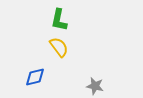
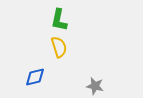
yellow semicircle: rotated 20 degrees clockwise
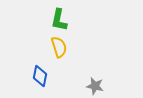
blue diamond: moved 5 px right, 1 px up; rotated 65 degrees counterclockwise
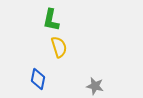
green L-shape: moved 8 px left
blue diamond: moved 2 px left, 3 px down
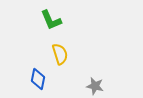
green L-shape: rotated 35 degrees counterclockwise
yellow semicircle: moved 1 px right, 7 px down
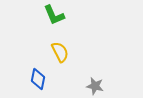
green L-shape: moved 3 px right, 5 px up
yellow semicircle: moved 2 px up; rotated 10 degrees counterclockwise
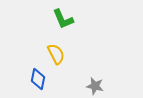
green L-shape: moved 9 px right, 4 px down
yellow semicircle: moved 4 px left, 2 px down
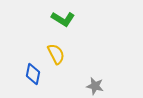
green L-shape: rotated 35 degrees counterclockwise
blue diamond: moved 5 px left, 5 px up
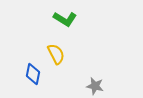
green L-shape: moved 2 px right
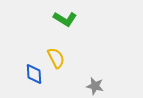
yellow semicircle: moved 4 px down
blue diamond: moved 1 px right; rotated 15 degrees counterclockwise
